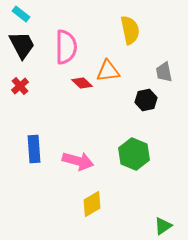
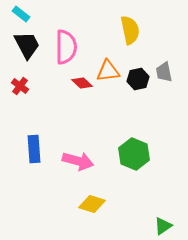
black trapezoid: moved 5 px right
red cross: rotated 12 degrees counterclockwise
black hexagon: moved 8 px left, 21 px up
yellow diamond: rotated 48 degrees clockwise
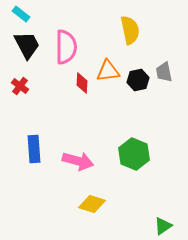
black hexagon: moved 1 px down
red diamond: rotated 50 degrees clockwise
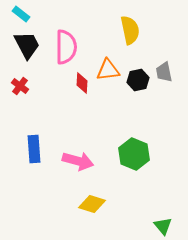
orange triangle: moved 1 px up
green triangle: rotated 36 degrees counterclockwise
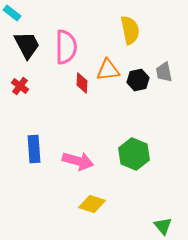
cyan rectangle: moved 9 px left, 1 px up
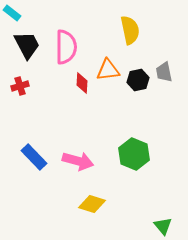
red cross: rotated 36 degrees clockwise
blue rectangle: moved 8 px down; rotated 40 degrees counterclockwise
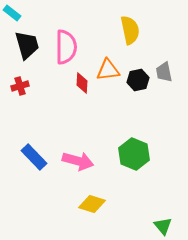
black trapezoid: rotated 12 degrees clockwise
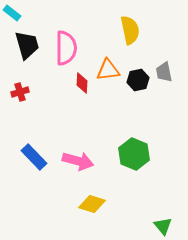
pink semicircle: moved 1 px down
red cross: moved 6 px down
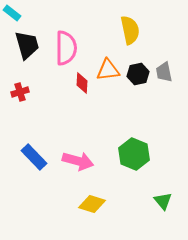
black hexagon: moved 6 px up
green triangle: moved 25 px up
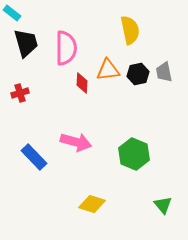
black trapezoid: moved 1 px left, 2 px up
red cross: moved 1 px down
pink arrow: moved 2 px left, 19 px up
green triangle: moved 4 px down
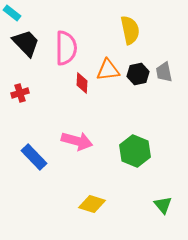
black trapezoid: rotated 28 degrees counterclockwise
pink arrow: moved 1 px right, 1 px up
green hexagon: moved 1 px right, 3 px up
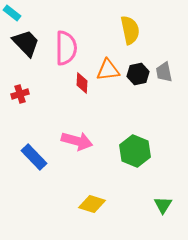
red cross: moved 1 px down
green triangle: rotated 12 degrees clockwise
